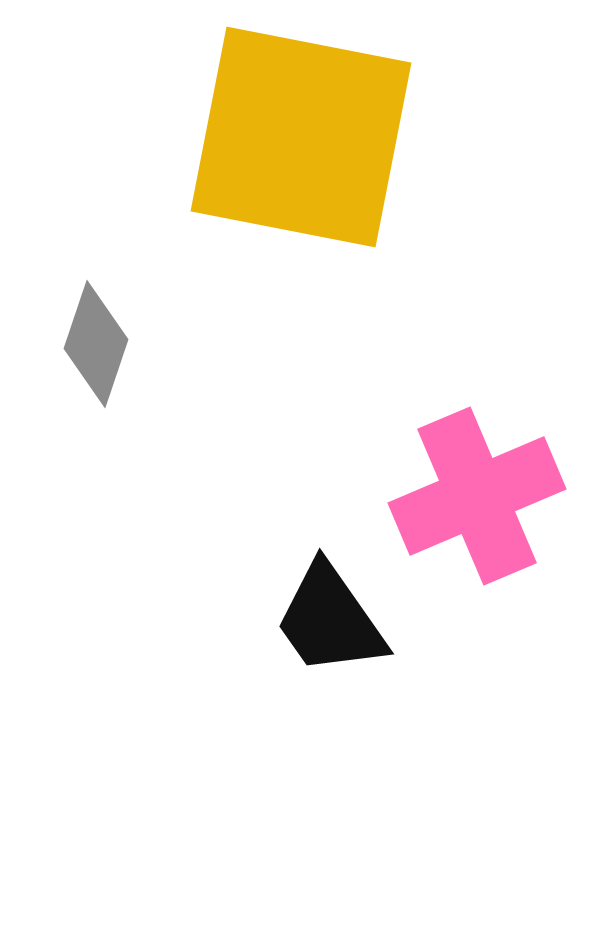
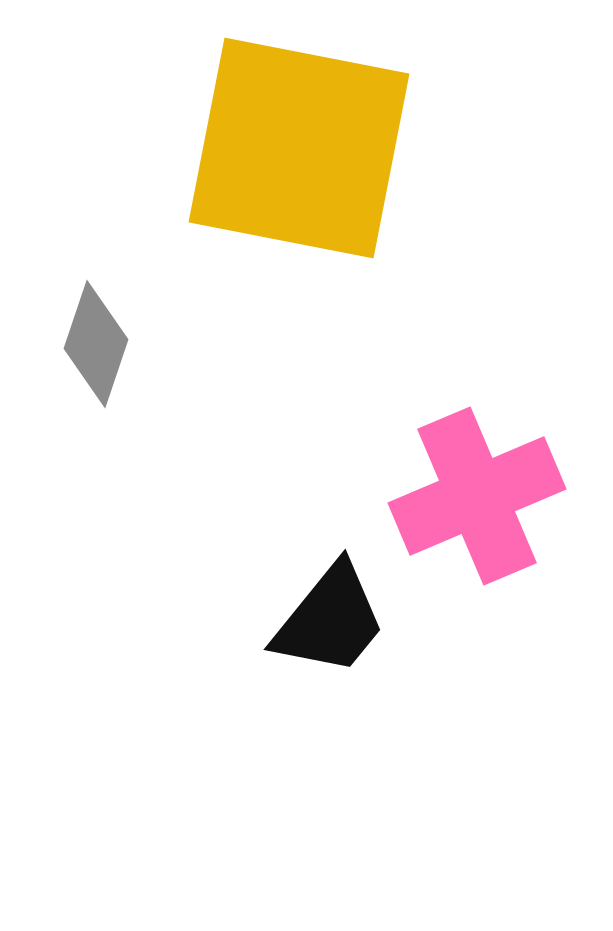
yellow square: moved 2 px left, 11 px down
black trapezoid: rotated 106 degrees counterclockwise
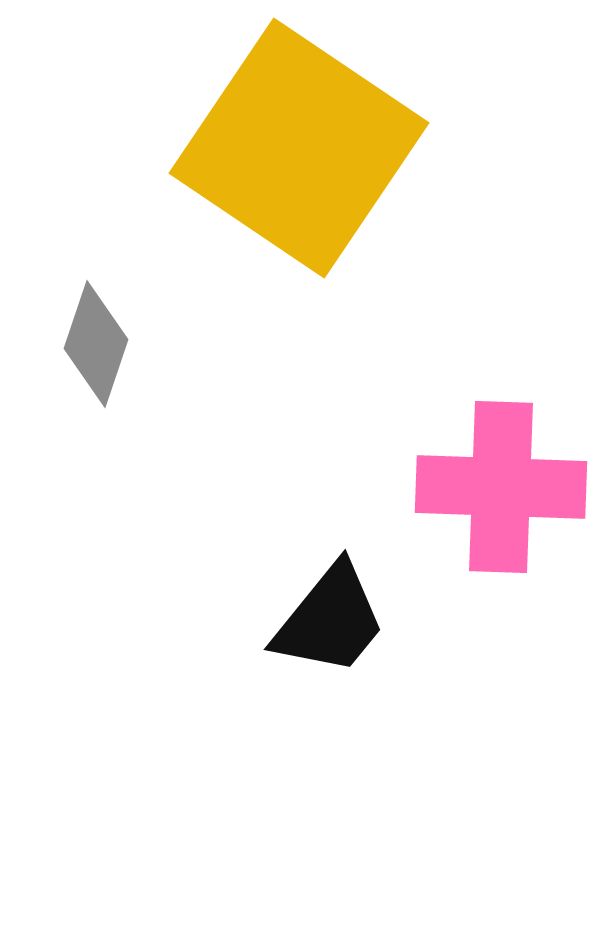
yellow square: rotated 23 degrees clockwise
pink cross: moved 24 px right, 9 px up; rotated 25 degrees clockwise
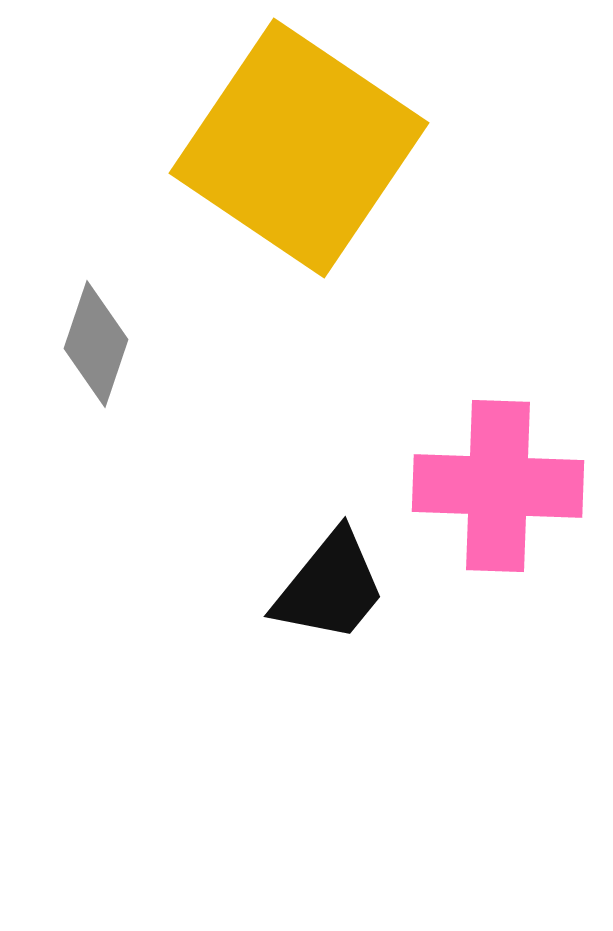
pink cross: moved 3 px left, 1 px up
black trapezoid: moved 33 px up
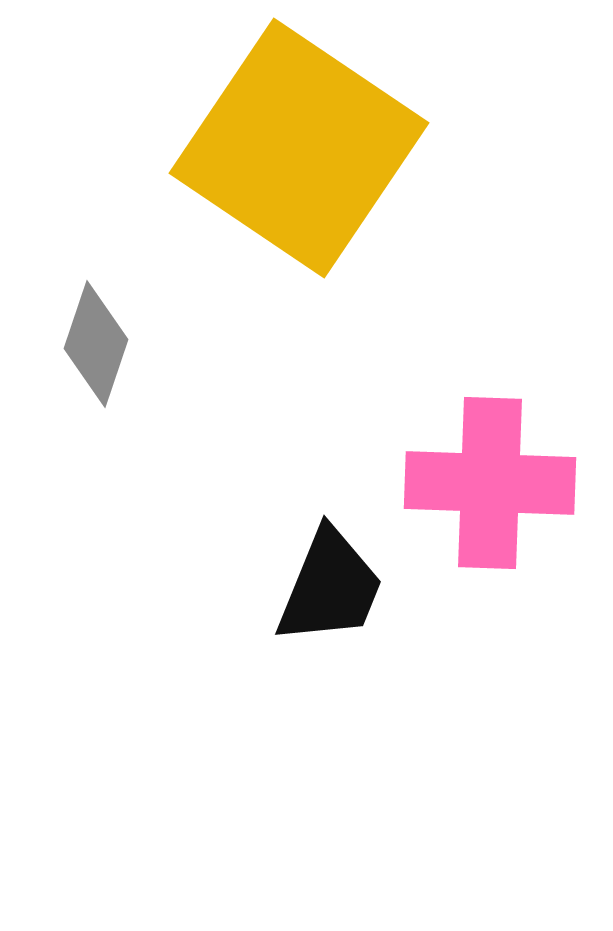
pink cross: moved 8 px left, 3 px up
black trapezoid: rotated 17 degrees counterclockwise
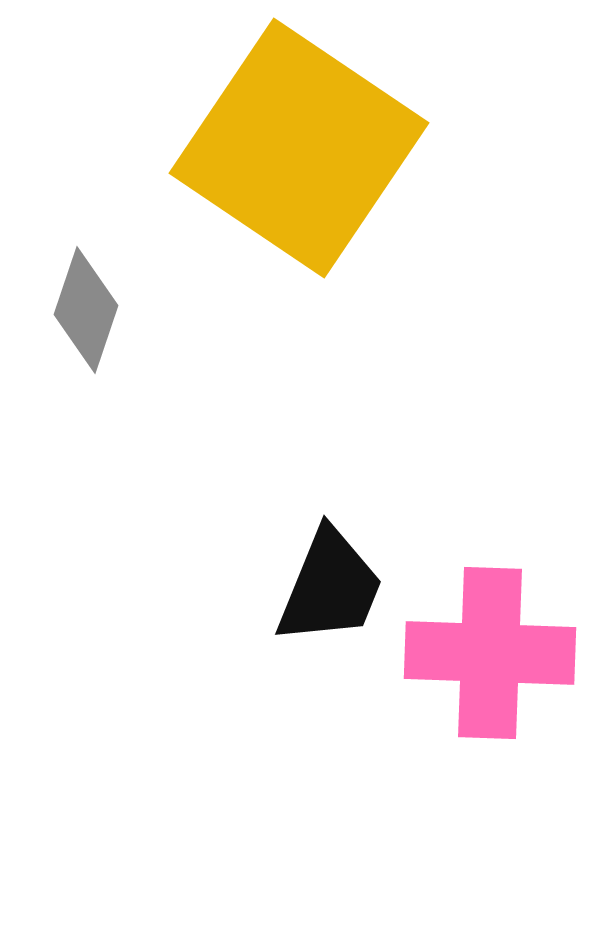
gray diamond: moved 10 px left, 34 px up
pink cross: moved 170 px down
